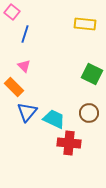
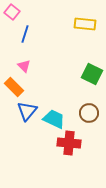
blue triangle: moved 1 px up
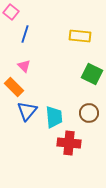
pink square: moved 1 px left
yellow rectangle: moved 5 px left, 12 px down
cyan trapezoid: moved 2 px up; rotated 60 degrees clockwise
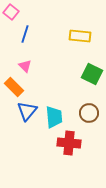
pink triangle: moved 1 px right
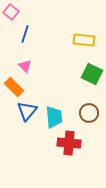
yellow rectangle: moved 4 px right, 4 px down
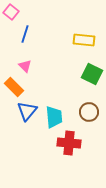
brown circle: moved 1 px up
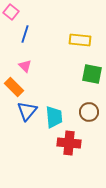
yellow rectangle: moved 4 px left
green square: rotated 15 degrees counterclockwise
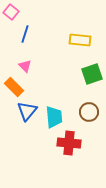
green square: rotated 30 degrees counterclockwise
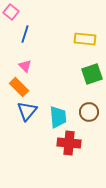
yellow rectangle: moved 5 px right, 1 px up
orange rectangle: moved 5 px right
cyan trapezoid: moved 4 px right
